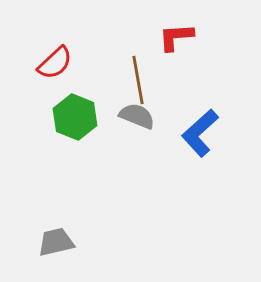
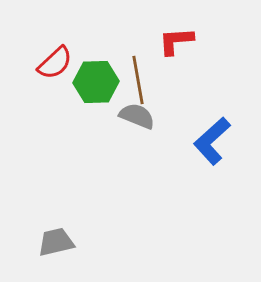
red L-shape: moved 4 px down
green hexagon: moved 21 px right, 35 px up; rotated 24 degrees counterclockwise
blue L-shape: moved 12 px right, 8 px down
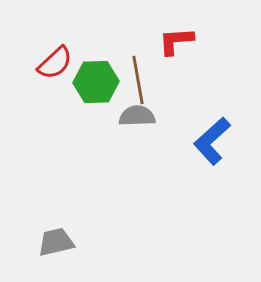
gray semicircle: rotated 24 degrees counterclockwise
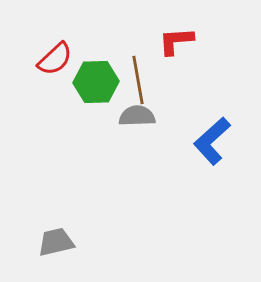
red semicircle: moved 4 px up
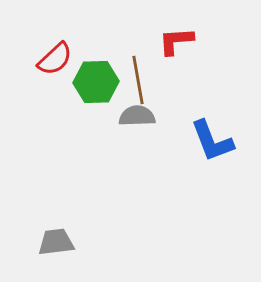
blue L-shape: rotated 69 degrees counterclockwise
gray trapezoid: rotated 6 degrees clockwise
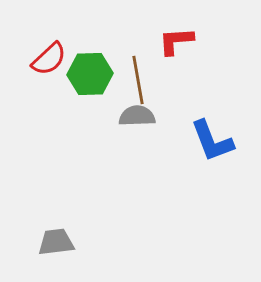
red semicircle: moved 6 px left
green hexagon: moved 6 px left, 8 px up
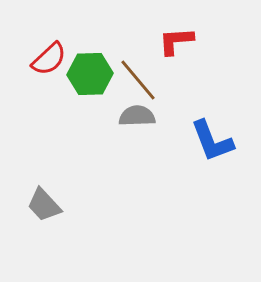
brown line: rotated 30 degrees counterclockwise
gray trapezoid: moved 12 px left, 37 px up; rotated 126 degrees counterclockwise
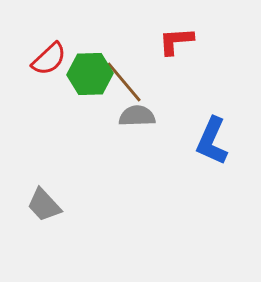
brown line: moved 14 px left, 2 px down
blue L-shape: rotated 45 degrees clockwise
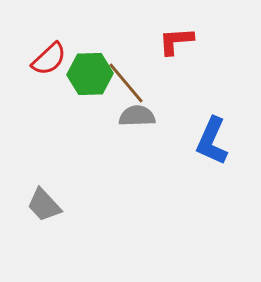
brown line: moved 2 px right, 1 px down
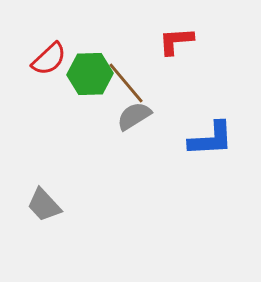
gray semicircle: moved 3 px left; rotated 30 degrees counterclockwise
blue L-shape: moved 1 px left, 2 px up; rotated 117 degrees counterclockwise
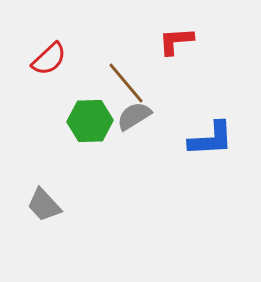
green hexagon: moved 47 px down
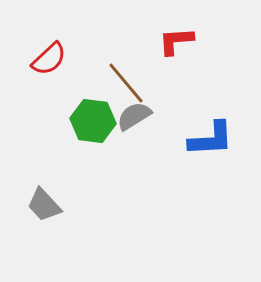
green hexagon: moved 3 px right; rotated 9 degrees clockwise
